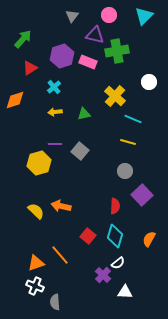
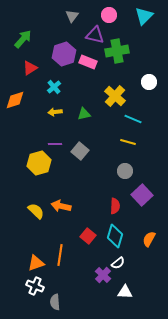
purple hexagon: moved 2 px right, 2 px up
orange line: rotated 50 degrees clockwise
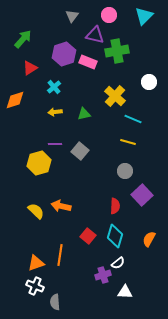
purple cross: rotated 28 degrees clockwise
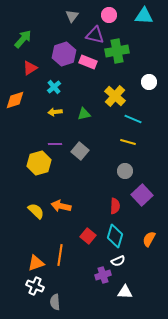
cyan triangle: rotated 48 degrees clockwise
white semicircle: moved 2 px up; rotated 16 degrees clockwise
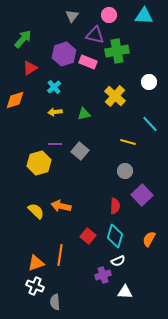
cyan line: moved 17 px right, 5 px down; rotated 24 degrees clockwise
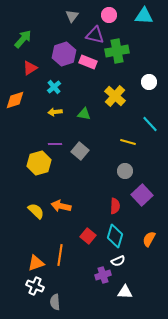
green triangle: rotated 24 degrees clockwise
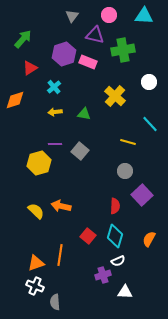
green cross: moved 6 px right, 1 px up
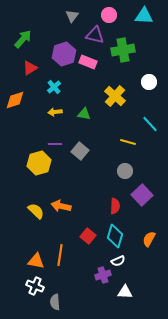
orange triangle: moved 2 px up; rotated 30 degrees clockwise
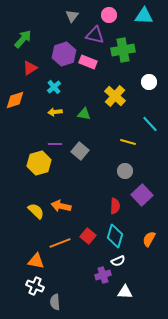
orange line: moved 12 px up; rotated 60 degrees clockwise
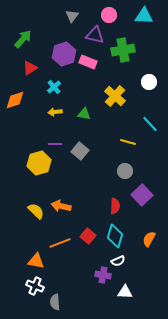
purple cross: rotated 28 degrees clockwise
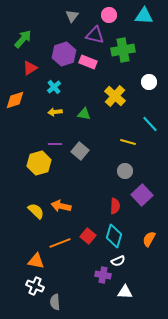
cyan diamond: moved 1 px left
